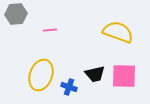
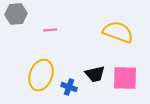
pink square: moved 1 px right, 2 px down
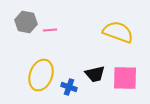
gray hexagon: moved 10 px right, 8 px down; rotated 15 degrees clockwise
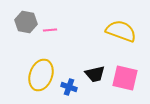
yellow semicircle: moved 3 px right, 1 px up
pink square: rotated 12 degrees clockwise
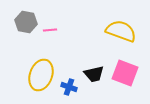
black trapezoid: moved 1 px left
pink square: moved 5 px up; rotated 8 degrees clockwise
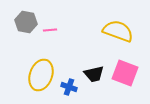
yellow semicircle: moved 3 px left
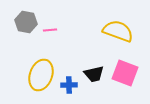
blue cross: moved 2 px up; rotated 21 degrees counterclockwise
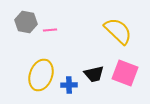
yellow semicircle: rotated 24 degrees clockwise
